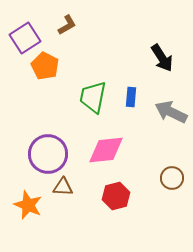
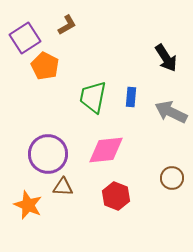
black arrow: moved 4 px right
red hexagon: rotated 24 degrees counterclockwise
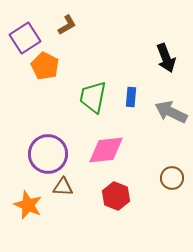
black arrow: rotated 12 degrees clockwise
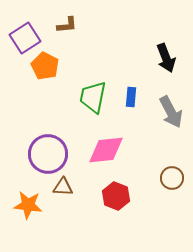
brown L-shape: rotated 25 degrees clockwise
gray arrow: rotated 144 degrees counterclockwise
orange star: rotated 16 degrees counterclockwise
